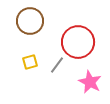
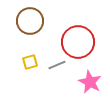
gray line: rotated 30 degrees clockwise
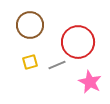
brown circle: moved 4 px down
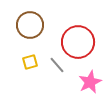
gray line: rotated 72 degrees clockwise
pink star: rotated 20 degrees clockwise
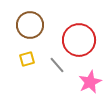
red circle: moved 1 px right, 2 px up
yellow square: moved 3 px left, 3 px up
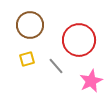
gray line: moved 1 px left, 1 px down
pink star: moved 1 px right, 1 px up
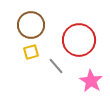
brown circle: moved 1 px right
yellow square: moved 4 px right, 7 px up
pink star: rotated 15 degrees counterclockwise
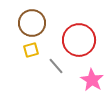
brown circle: moved 1 px right, 2 px up
yellow square: moved 2 px up
pink star: moved 1 px right, 1 px up
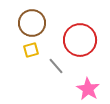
red circle: moved 1 px right
pink star: moved 4 px left, 9 px down
